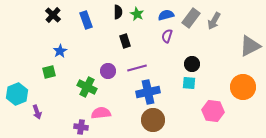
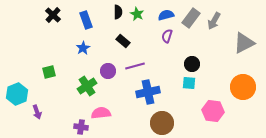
black rectangle: moved 2 px left; rotated 32 degrees counterclockwise
gray triangle: moved 6 px left, 3 px up
blue star: moved 23 px right, 3 px up
purple line: moved 2 px left, 2 px up
green cross: moved 1 px up; rotated 30 degrees clockwise
brown circle: moved 9 px right, 3 px down
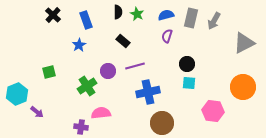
gray rectangle: rotated 24 degrees counterclockwise
blue star: moved 4 px left, 3 px up
black circle: moved 5 px left
purple arrow: rotated 32 degrees counterclockwise
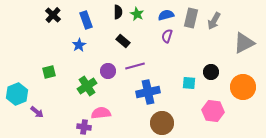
black circle: moved 24 px right, 8 px down
purple cross: moved 3 px right
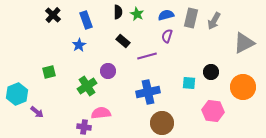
purple line: moved 12 px right, 10 px up
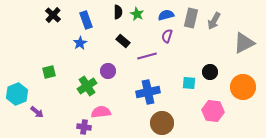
blue star: moved 1 px right, 2 px up
black circle: moved 1 px left
pink semicircle: moved 1 px up
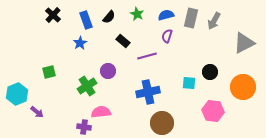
black semicircle: moved 9 px left, 5 px down; rotated 40 degrees clockwise
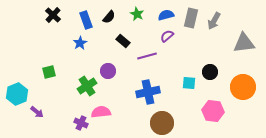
purple semicircle: rotated 32 degrees clockwise
gray triangle: rotated 20 degrees clockwise
purple cross: moved 3 px left, 4 px up; rotated 16 degrees clockwise
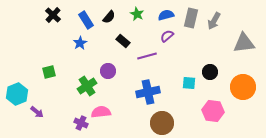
blue rectangle: rotated 12 degrees counterclockwise
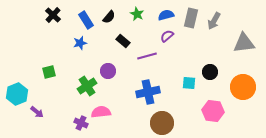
blue star: rotated 16 degrees clockwise
